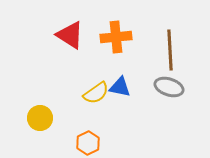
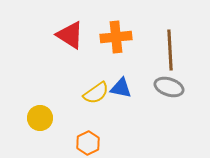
blue triangle: moved 1 px right, 1 px down
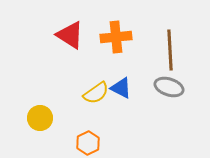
blue triangle: rotated 15 degrees clockwise
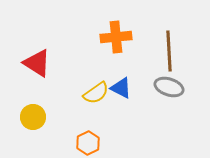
red triangle: moved 33 px left, 28 px down
brown line: moved 1 px left, 1 px down
yellow circle: moved 7 px left, 1 px up
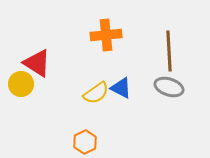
orange cross: moved 10 px left, 2 px up
yellow circle: moved 12 px left, 33 px up
orange hexagon: moved 3 px left, 1 px up
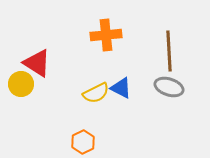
yellow semicircle: rotated 8 degrees clockwise
orange hexagon: moved 2 px left
